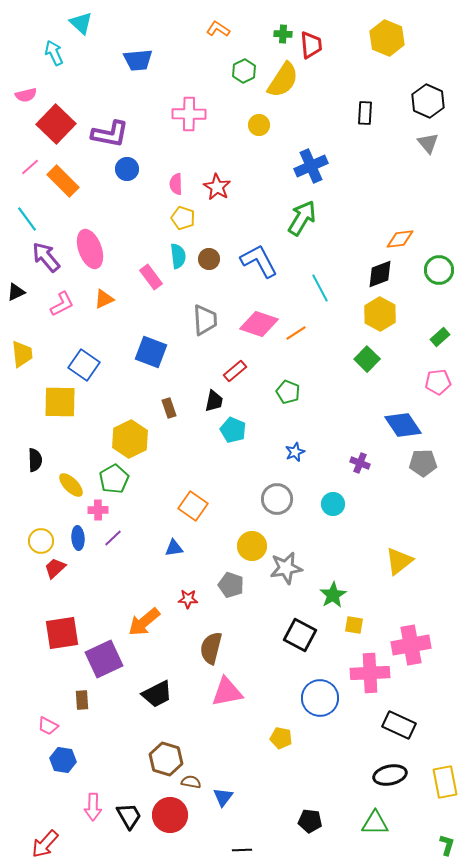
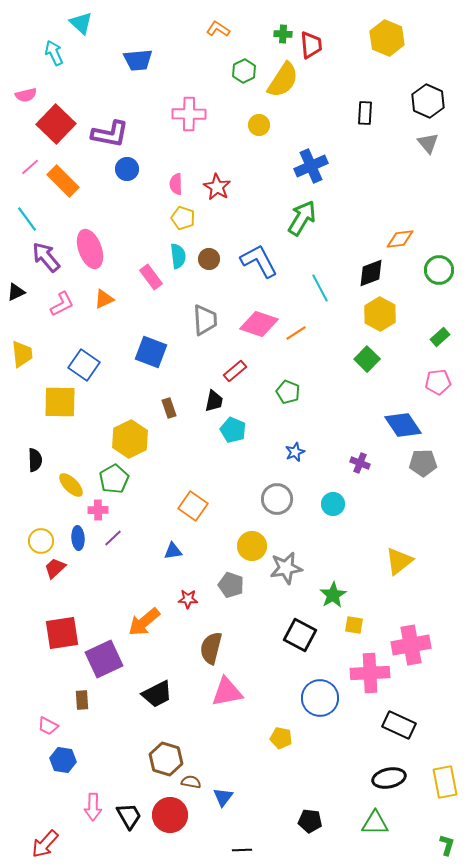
black diamond at (380, 274): moved 9 px left, 1 px up
blue triangle at (174, 548): moved 1 px left, 3 px down
black ellipse at (390, 775): moved 1 px left, 3 px down
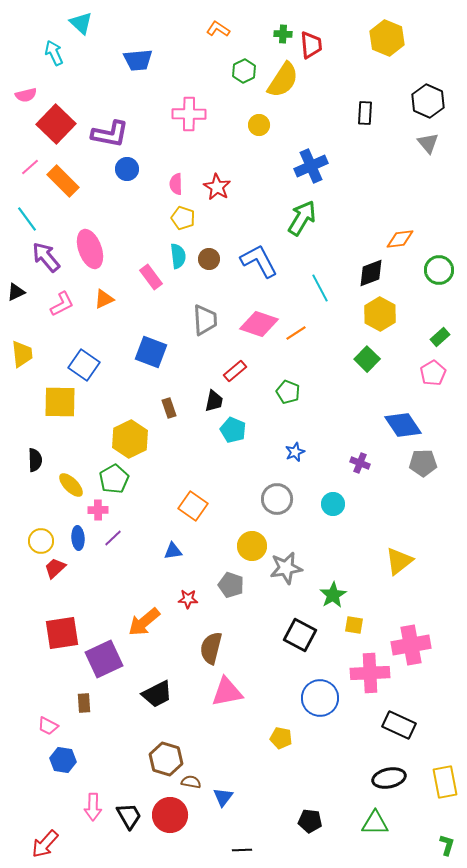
pink pentagon at (438, 382): moved 5 px left, 9 px up; rotated 25 degrees counterclockwise
brown rectangle at (82, 700): moved 2 px right, 3 px down
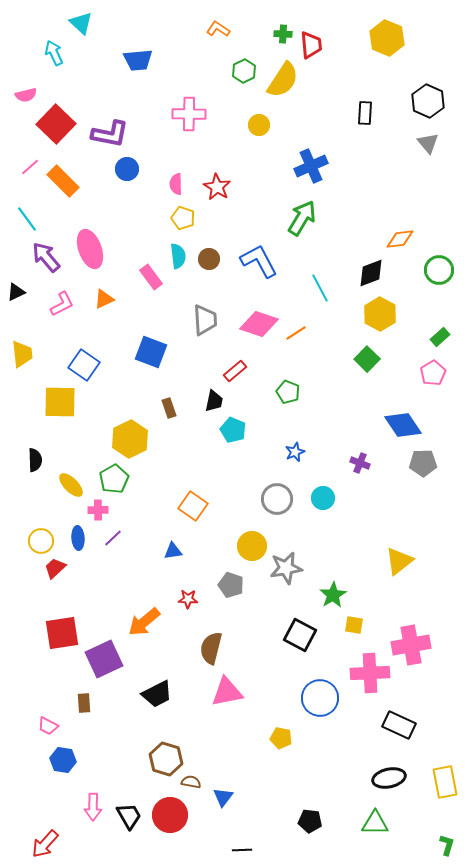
cyan circle at (333, 504): moved 10 px left, 6 px up
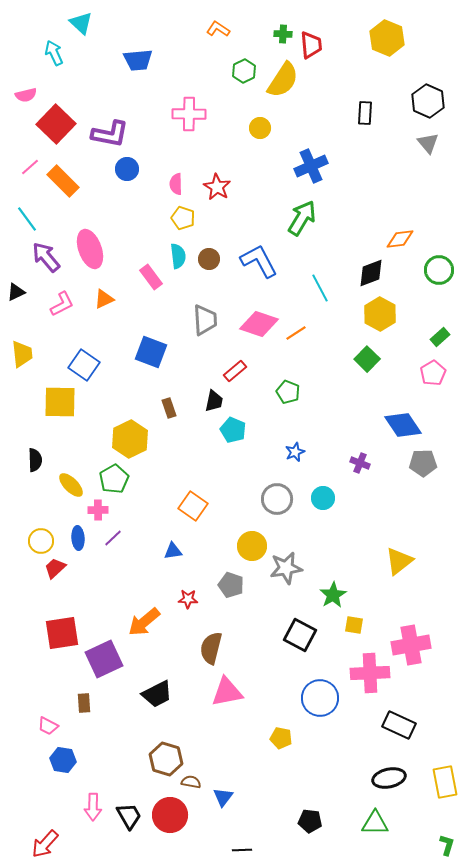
yellow circle at (259, 125): moved 1 px right, 3 px down
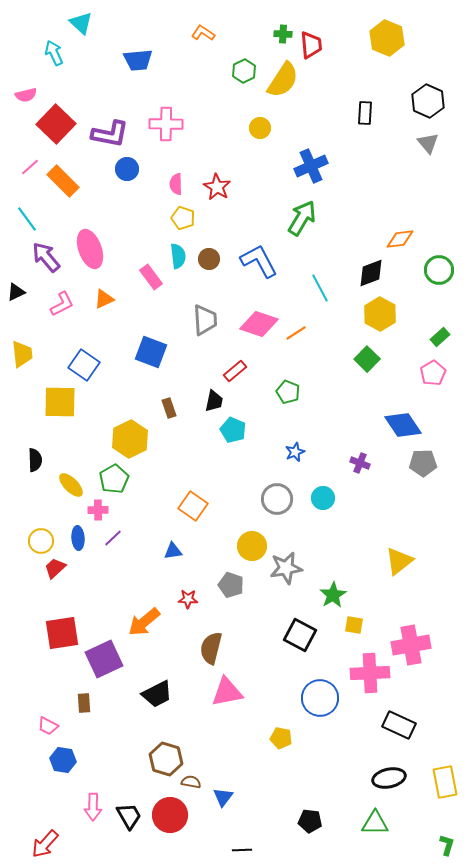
orange L-shape at (218, 29): moved 15 px left, 4 px down
pink cross at (189, 114): moved 23 px left, 10 px down
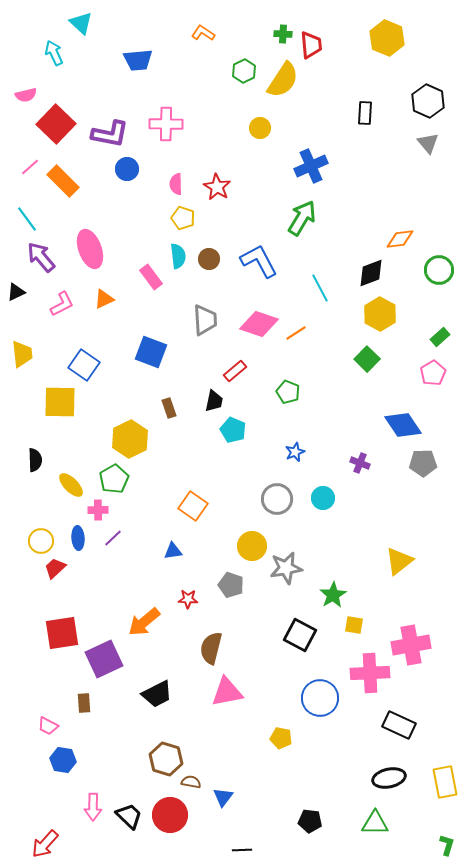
purple arrow at (46, 257): moved 5 px left
black trapezoid at (129, 816): rotated 16 degrees counterclockwise
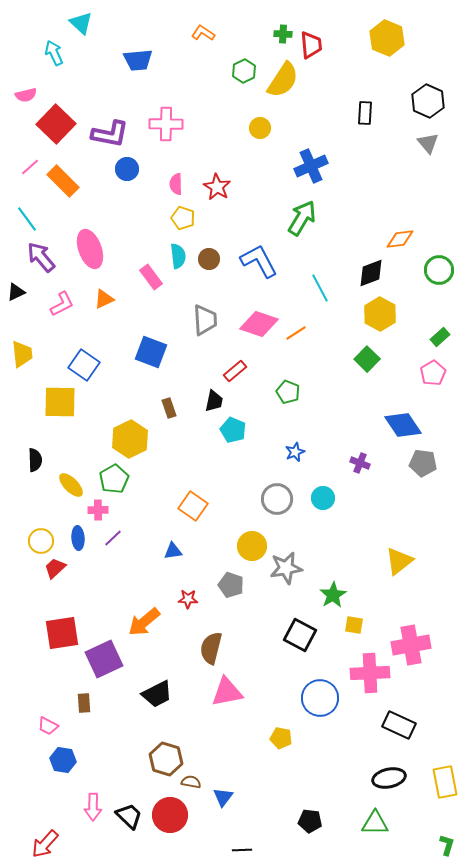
gray pentagon at (423, 463): rotated 8 degrees clockwise
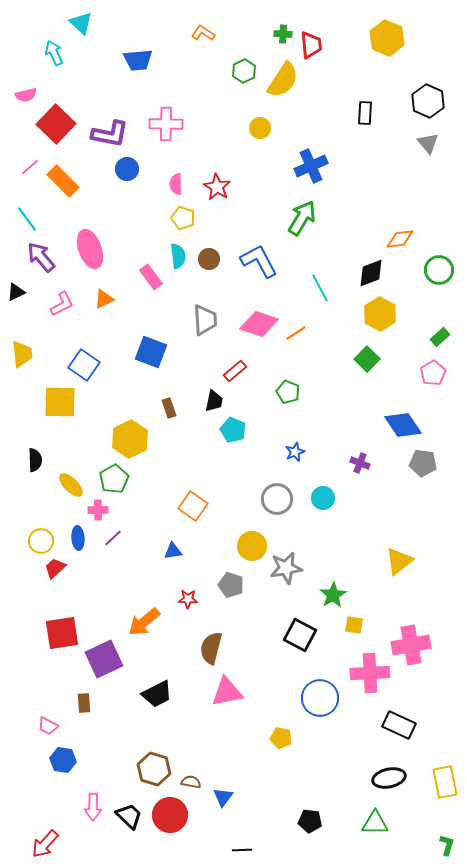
brown hexagon at (166, 759): moved 12 px left, 10 px down
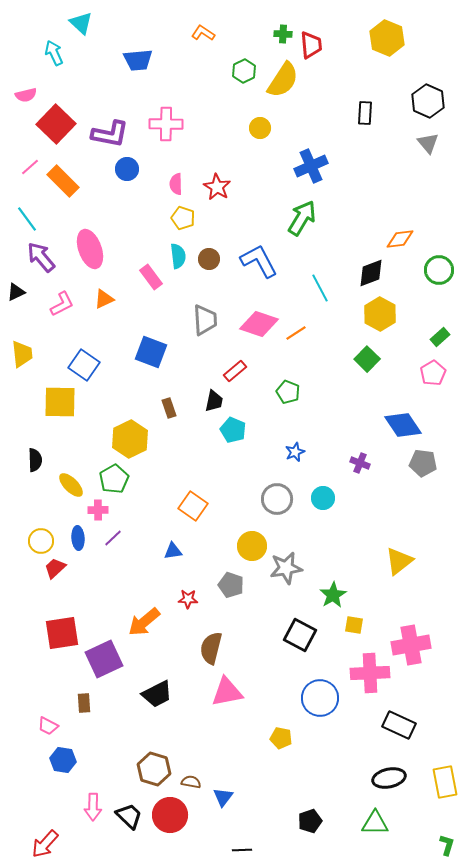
black pentagon at (310, 821): rotated 25 degrees counterclockwise
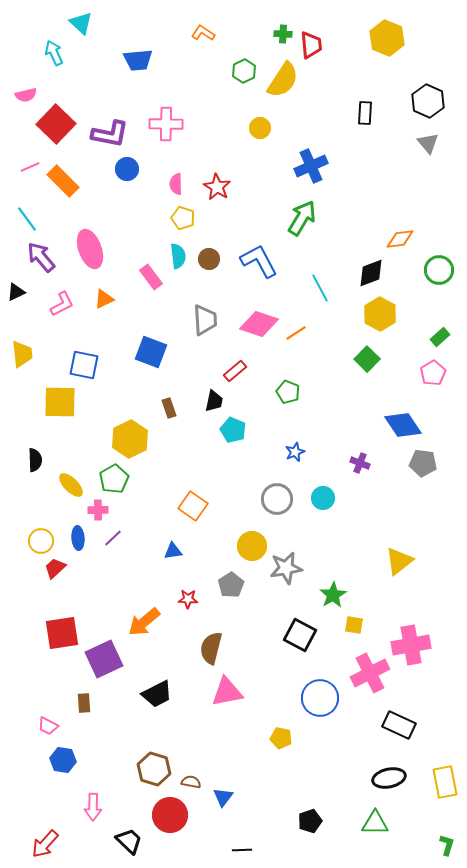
pink line at (30, 167): rotated 18 degrees clockwise
blue square at (84, 365): rotated 24 degrees counterclockwise
gray pentagon at (231, 585): rotated 20 degrees clockwise
pink cross at (370, 673): rotated 24 degrees counterclockwise
black trapezoid at (129, 816): moved 25 px down
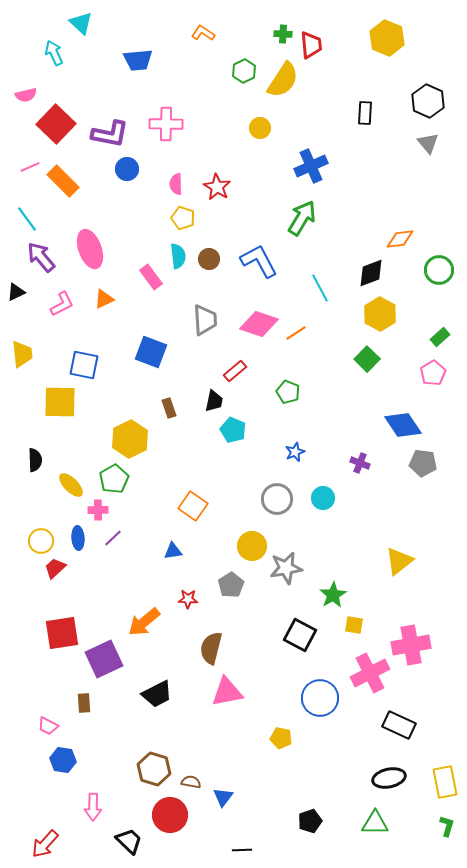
green L-shape at (447, 845): moved 19 px up
